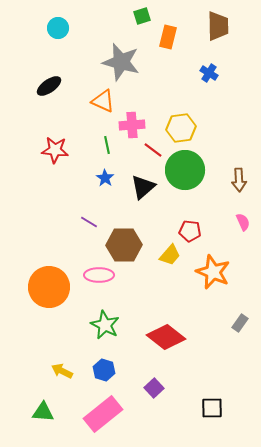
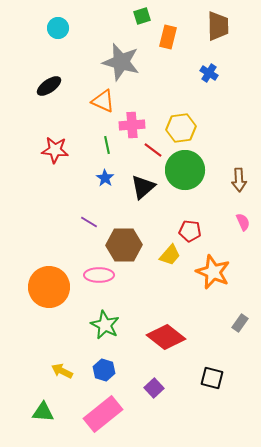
black square: moved 30 px up; rotated 15 degrees clockwise
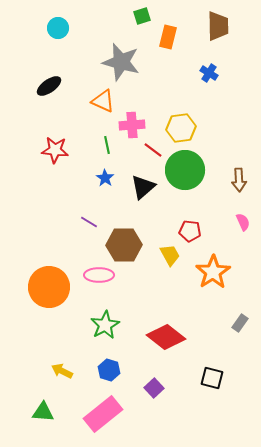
yellow trapezoid: rotated 70 degrees counterclockwise
orange star: rotated 16 degrees clockwise
green star: rotated 16 degrees clockwise
blue hexagon: moved 5 px right
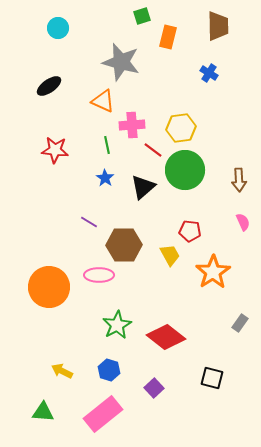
green star: moved 12 px right
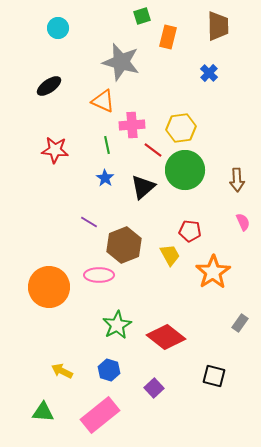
blue cross: rotated 12 degrees clockwise
brown arrow: moved 2 px left
brown hexagon: rotated 20 degrees counterclockwise
black square: moved 2 px right, 2 px up
pink rectangle: moved 3 px left, 1 px down
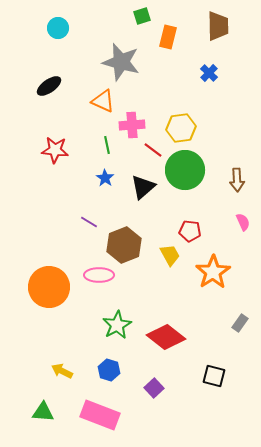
pink rectangle: rotated 60 degrees clockwise
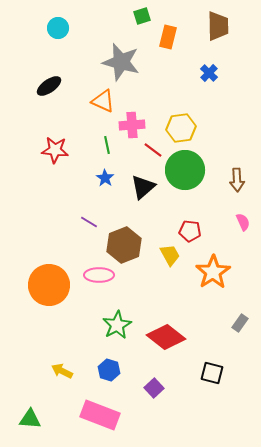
orange circle: moved 2 px up
black square: moved 2 px left, 3 px up
green triangle: moved 13 px left, 7 px down
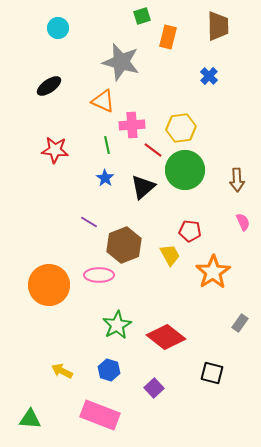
blue cross: moved 3 px down
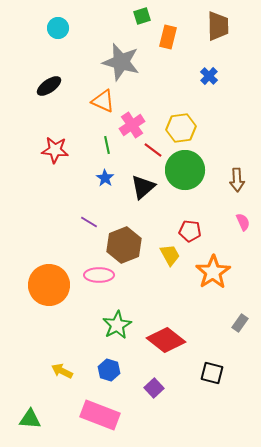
pink cross: rotated 30 degrees counterclockwise
red diamond: moved 3 px down
